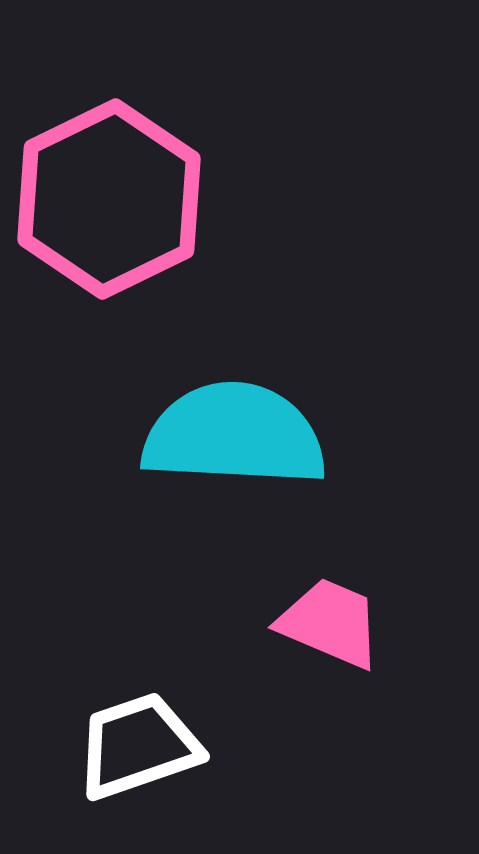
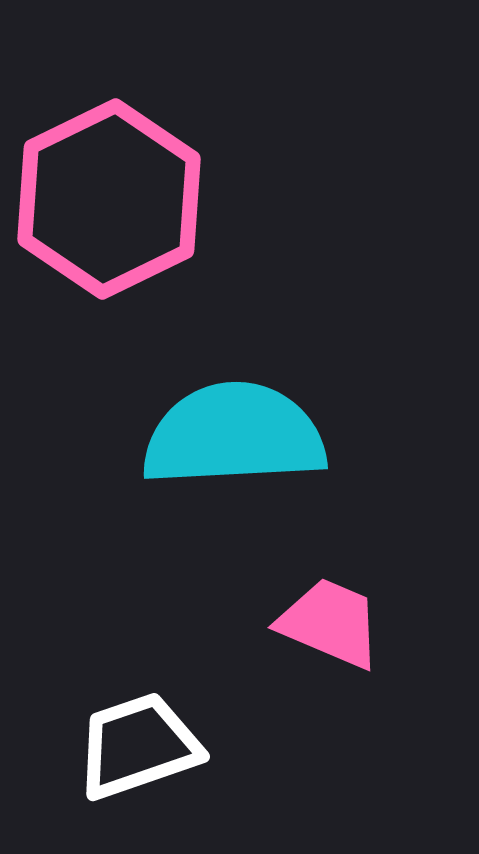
cyan semicircle: rotated 6 degrees counterclockwise
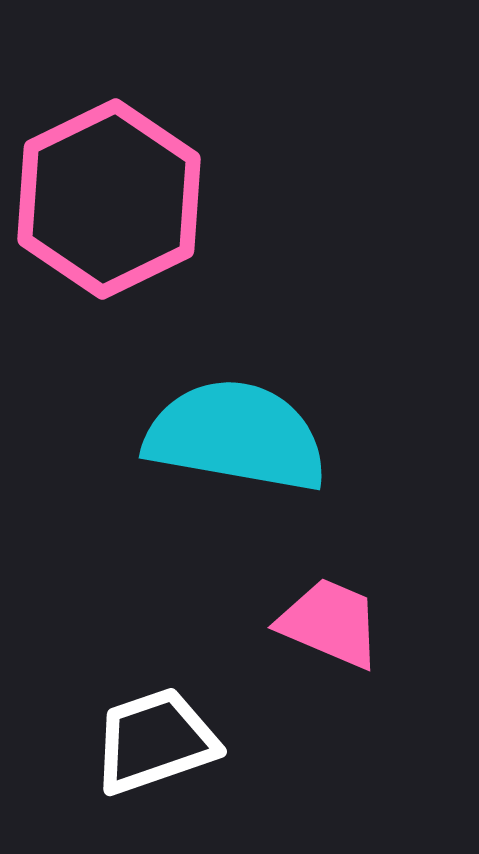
cyan semicircle: moved 2 px right, 1 px down; rotated 13 degrees clockwise
white trapezoid: moved 17 px right, 5 px up
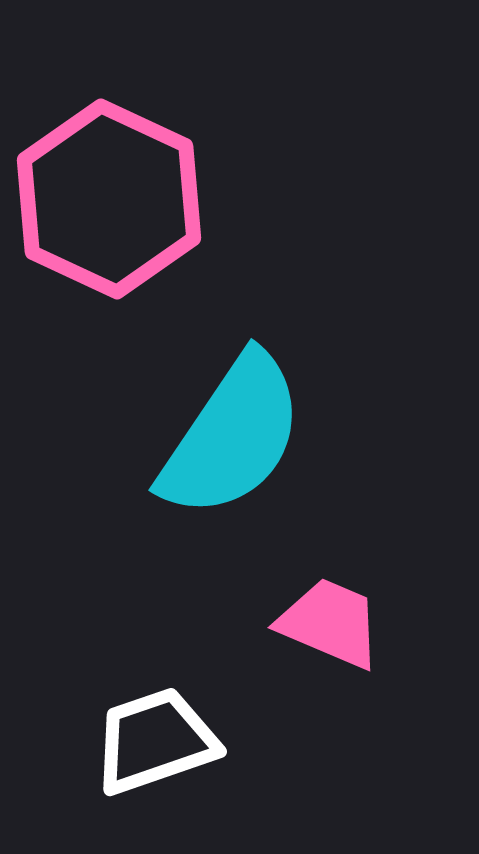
pink hexagon: rotated 9 degrees counterclockwise
cyan semicircle: moved 4 px left; rotated 114 degrees clockwise
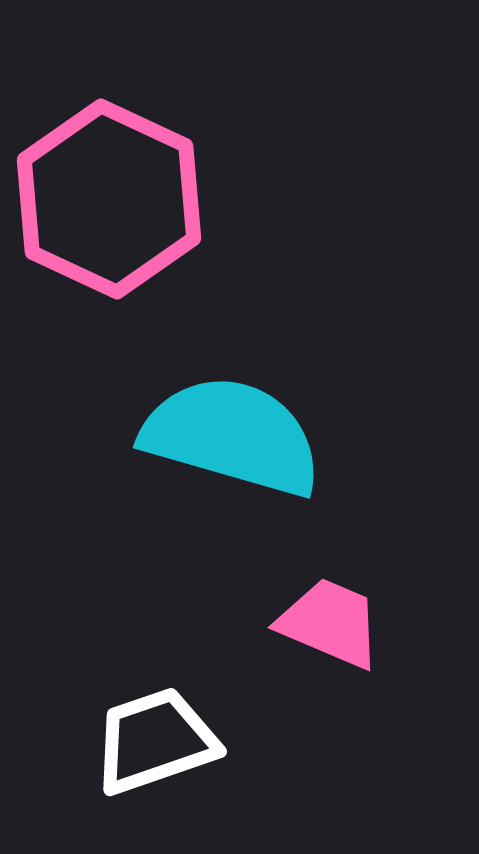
cyan semicircle: rotated 108 degrees counterclockwise
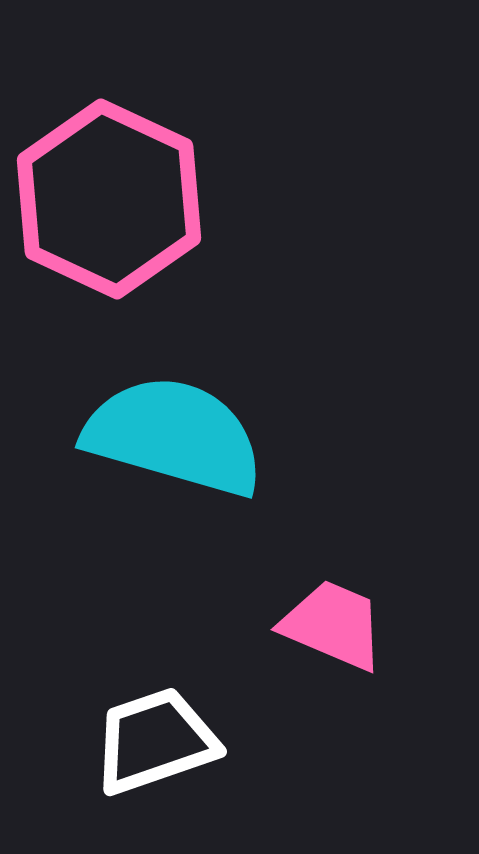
cyan semicircle: moved 58 px left
pink trapezoid: moved 3 px right, 2 px down
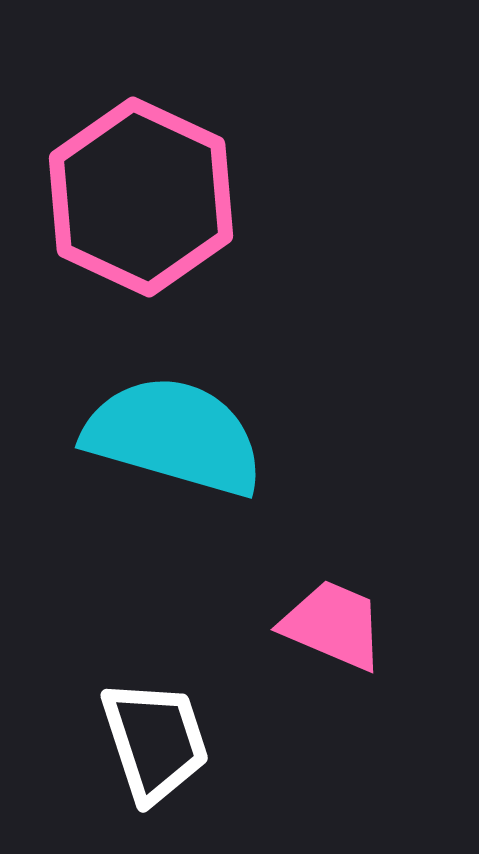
pink hexagon: moved 32 px right, 2 px up
white trapezoid: rotated 91 degrees clockwise
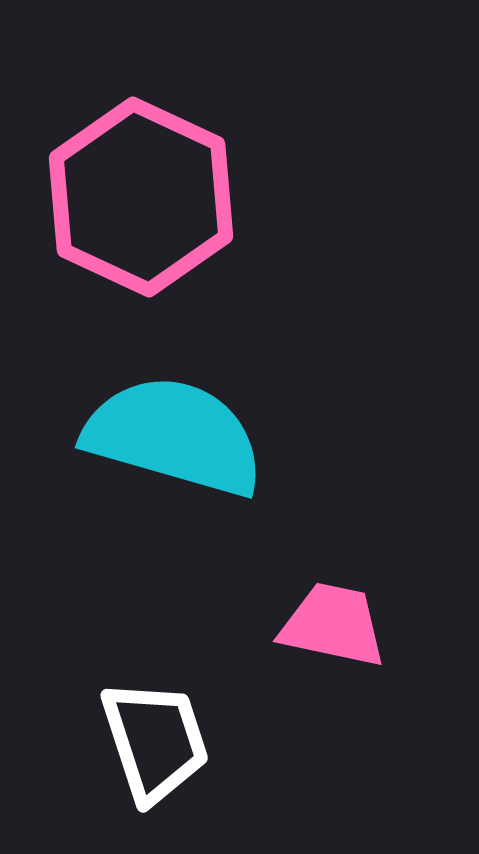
pink trapezoid: rotated 11 degrees counterclockwise
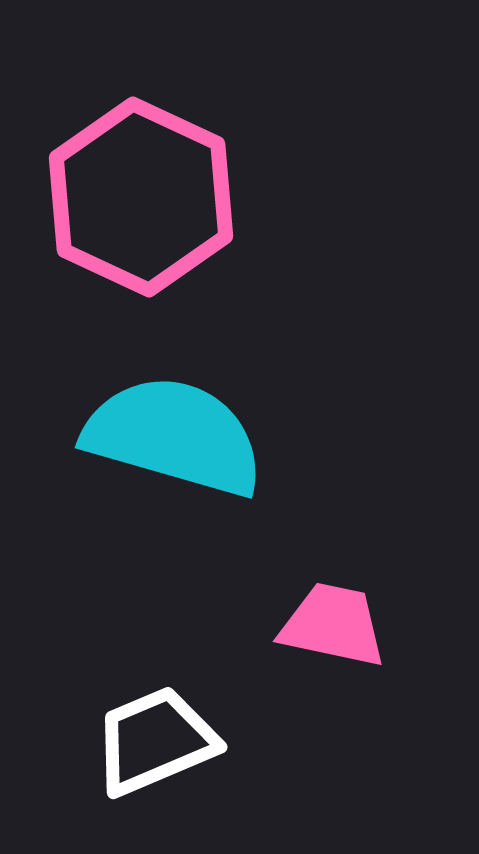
white trapezoid: rotated 95 degrees counterclockwise
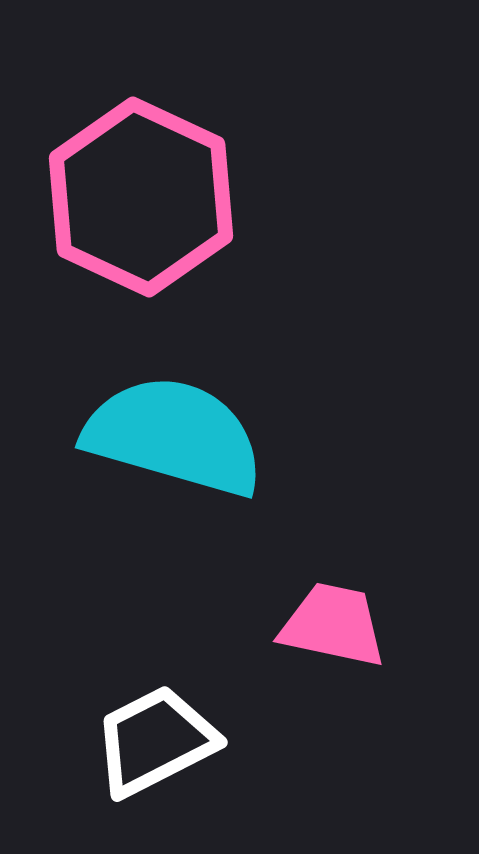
white trapezoid: rotated 4 degrees counterclockwise
